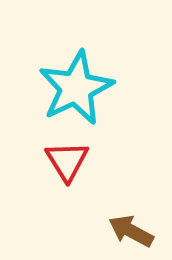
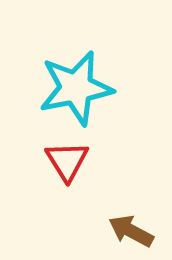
cyan star: rotated 14 degrees clockwise
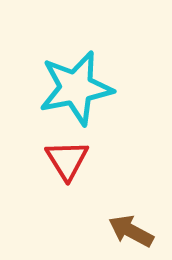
red triangle: moved 1 px up
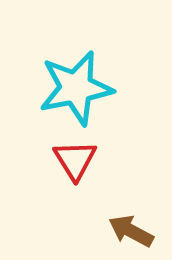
red triangle: moved 8 px right
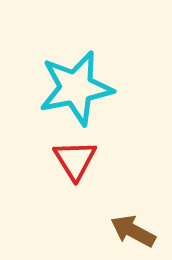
brown arrow: moved 2 px right
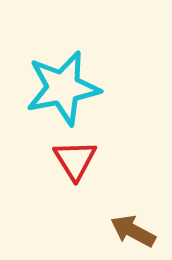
cyan star: moved 13 px left
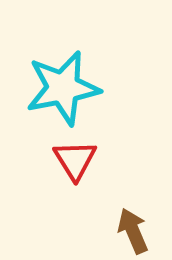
brown arrow: rotated 39 degrees clockwise
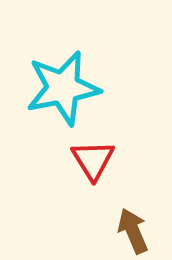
red triangle: moved 18 px right
